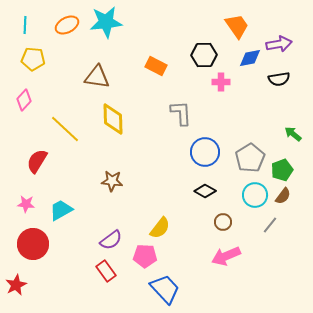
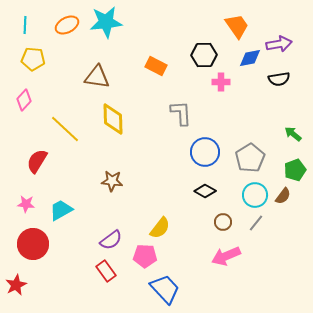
green pentagon: moved 13 px right
gray line: moved 14 px left, 2 px up
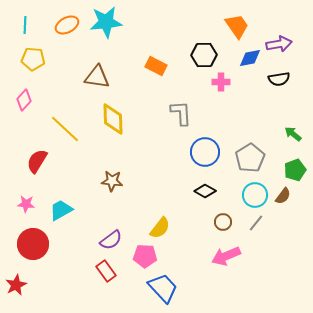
blue trapezoid: moved 2 px left, 1 px up
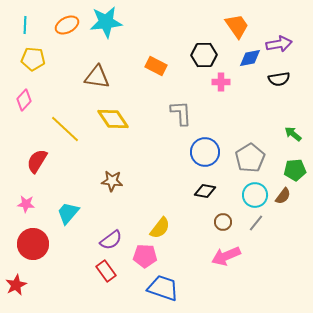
yellow diamond: rotated 32 degrees counterclockwise
green pentagon: rotated 15 degrees clockwise
black diamond: rotated 20 degrees counterclockwise
cyan trapezoid: moved 7 px right, 3 px down; rotated 20 degrees counterclockwise
blue trapezoid: rotated 28 degrees counterclockwise
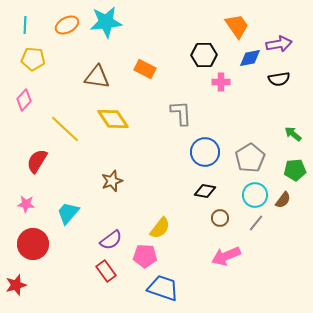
orange rectangle: moved 11 px left, 3 px down
brown star: rotated 25 degrees counterclockwise
brown semicircle: moved 4 px down
brown circle: moved 3 px left, 4 px up
red star: rotated 10 degrees clockwise
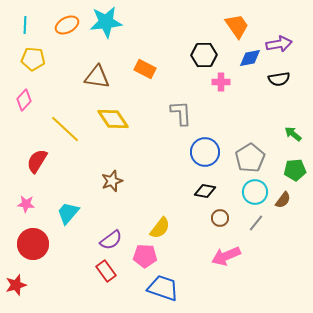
cyan circle: moved 3 px up
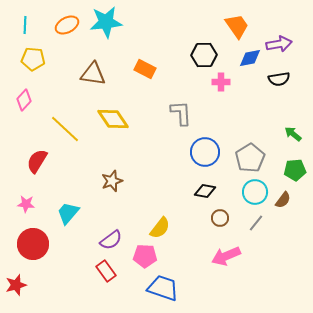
brown triangle: moved 4 px left, 3 px up
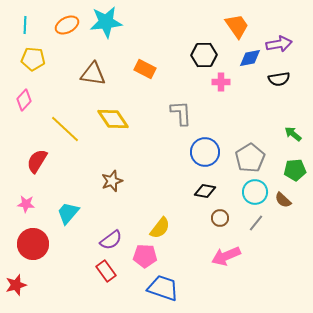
brown semicircle: rotated 96 degrees clockwise
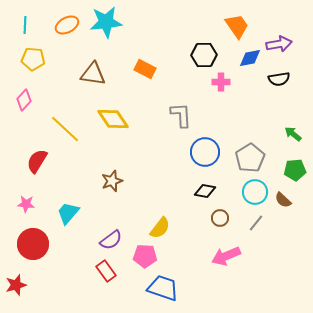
gray L-shape: moved 2 px down
